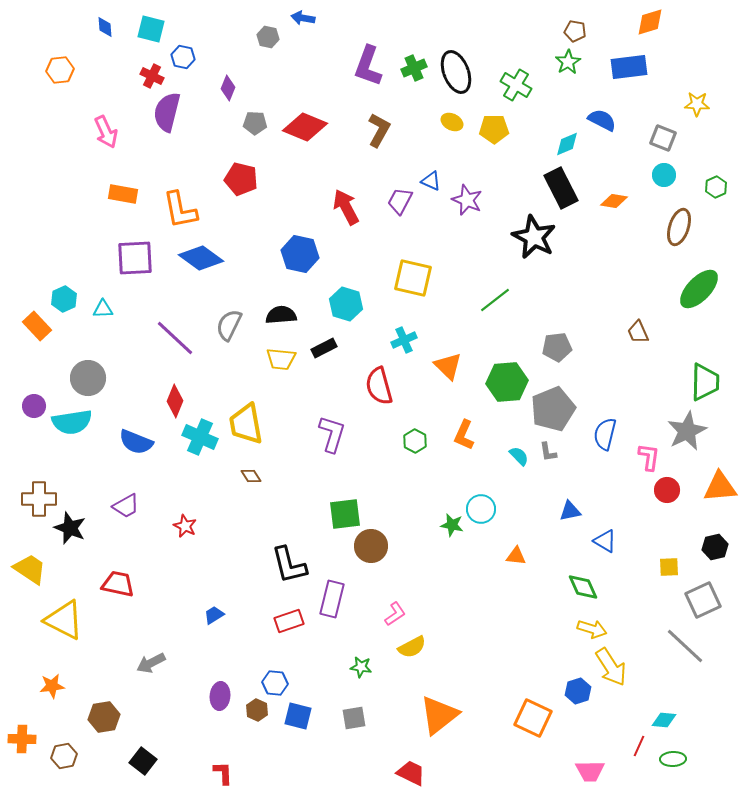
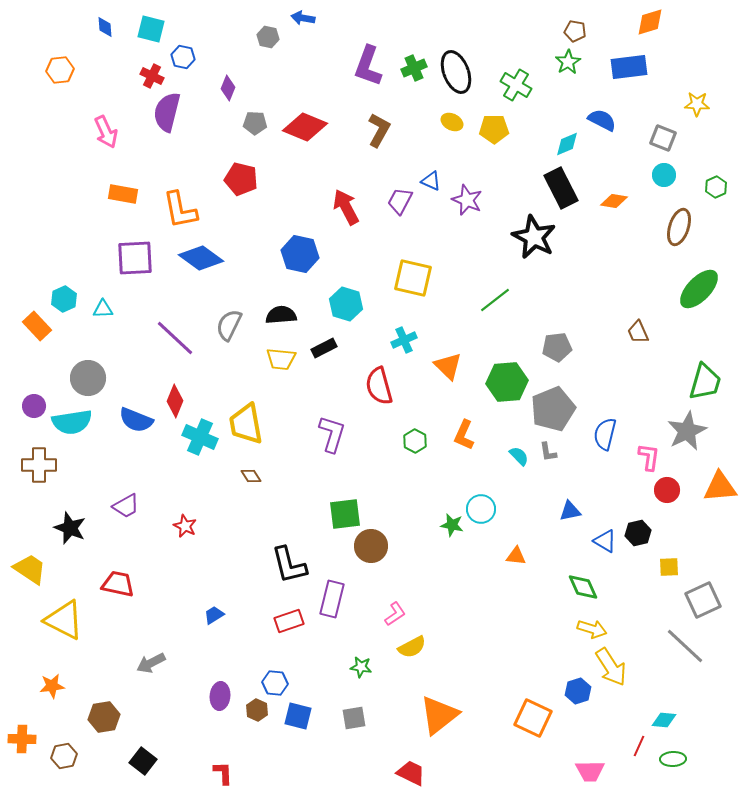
green trapezoid at (705, 382): rotated 15 degrees clockwise
blue semicircle at (136, 442): moved 22 px up
brown cross at (39, 499): moved 34 px up
black hexagon at (715, 547): moved 77 px left, 14 px up
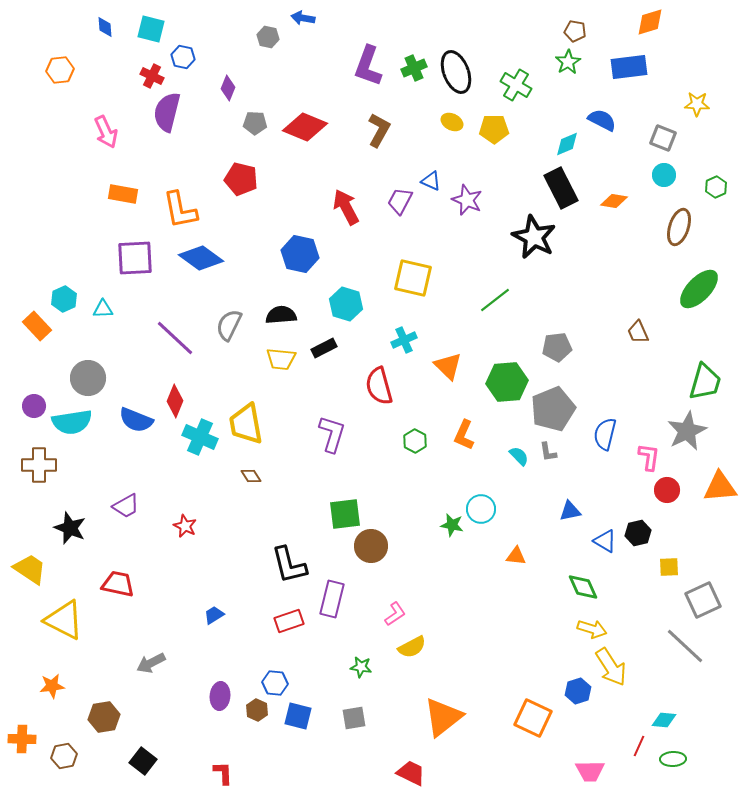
orange triangle at (439, 715): moved 4 px right, 2 px down
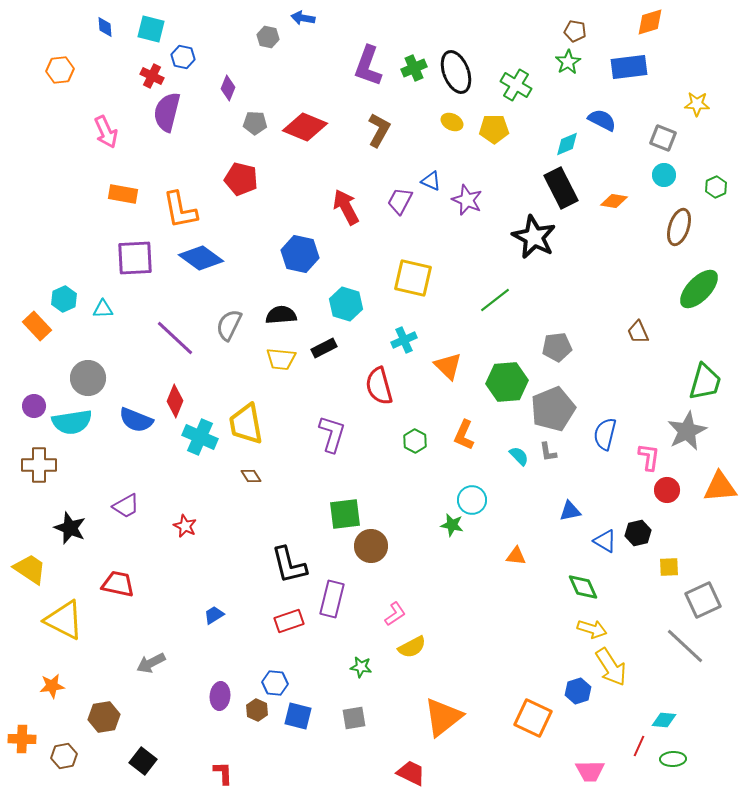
cyan circle at (481, 509): moved 9 px left, 9 px up
